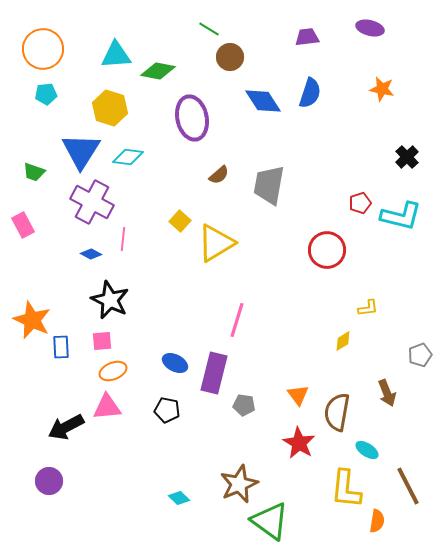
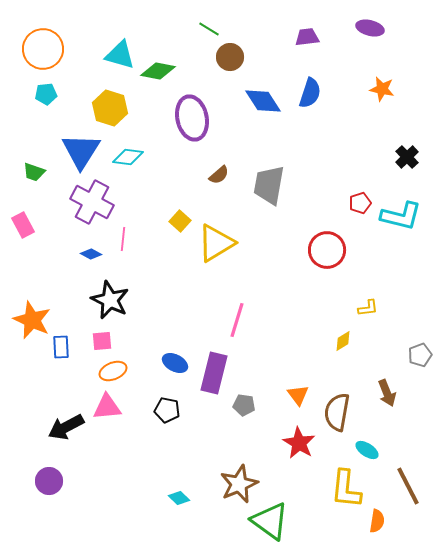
cyan triangle at (116, 55): moved 4 px right; rotated 20 degrees clockwise
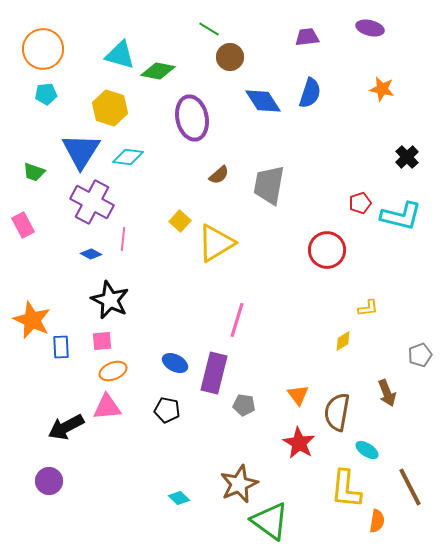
brown line at (408, 486): moved 2 px right, 1 px down
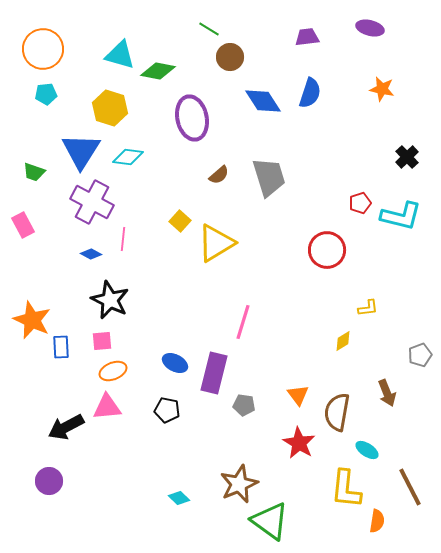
gray trapezoid at (269, 185): moved 8 px up; rotated 153 degrees clockwise
pink line at (237, 320): moved 6 px right, 2 px down
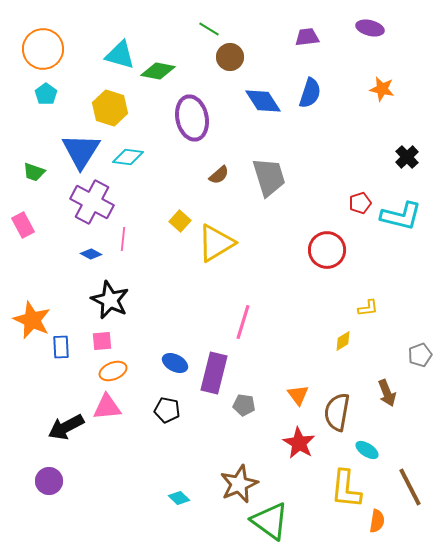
cyan pentagon at (46, 94): rotated 30 degrees counterclockwise
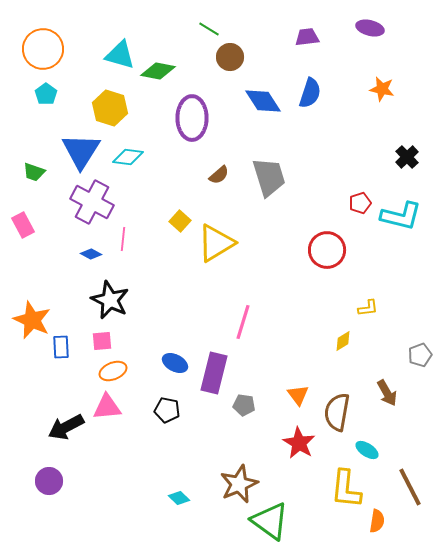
purple ellipse at (192, 118): rotated 12 degrees clockwise
brown arrow at (387, 393): rotated 8 degrees counterclockwise
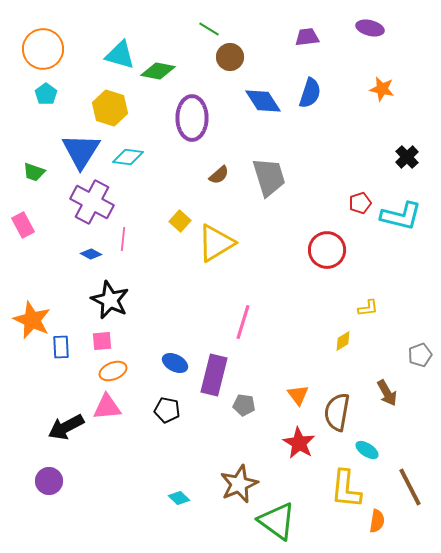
purple rectangle at (214, 373): moved 2 px down
green triangle at (270, 521): moved 7 px right
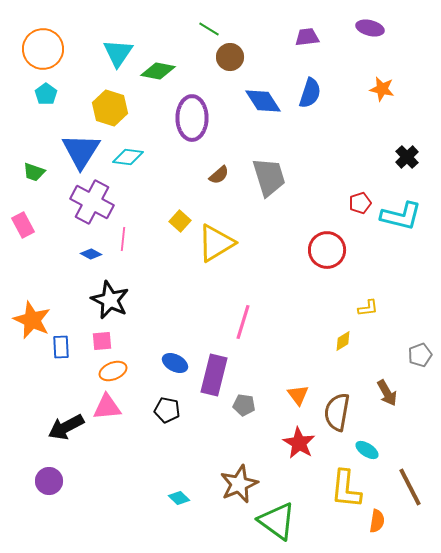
cyan triangle at (120, 55): moved 2 px left, 2 px up; rotated 48 degrees clockwise
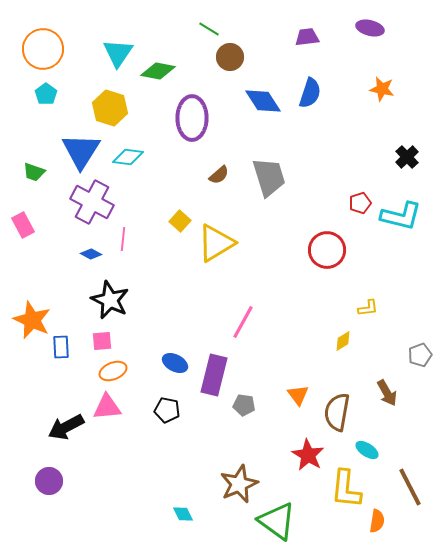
pink line at (243, 322): rotated 12 degrees clockwise
red star at (299, 443): moved 9 px right, 12 px down
cyan diamond at (179, 498): moved 4 px right, 16 px down; rotated 20 degrees clockwise
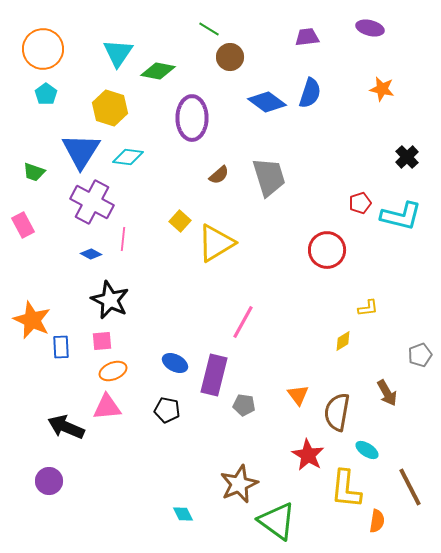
blue diamond at (263, 101): moved 4 px right, 1 px down; rotated 21 degrees counterclockwise
black arrow at (66, 427): rotated 51 degrees clockwise
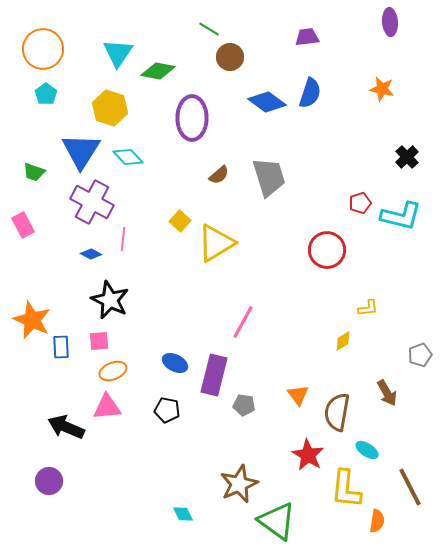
purple ellipse at (370, 28): moved 20 px right, 6 px up; rotated 72 degrees clockwise
cyan diamond at (128, 157): rotated 40 degrees clockwise
pink square at (102, 341): moved 3 px left
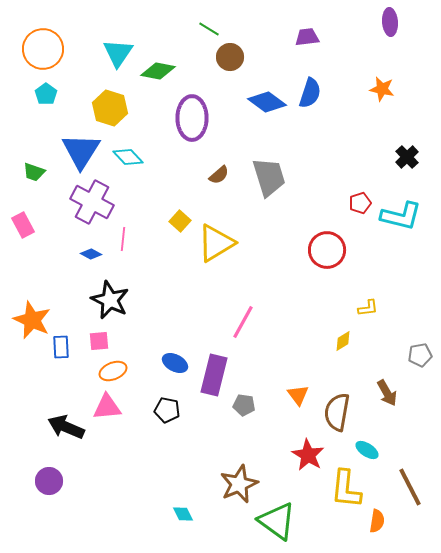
gray pentagon at (420, 355): rotated 10 degrees clockwise
